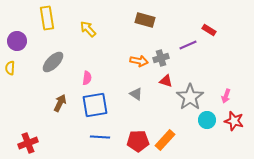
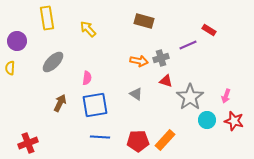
brown rectangle: moved 1 px left, 1 px down
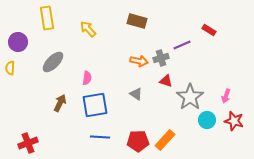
brown rectangle: moved 7 px left
purple circle: moved 1 px right, 1 px down
purple line: moved 6 px left
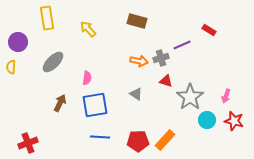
yellow semicircle: moved 1 px right, 1 px up
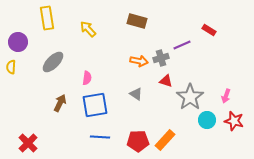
red cross: rotated 24 degrees counterclockwise
